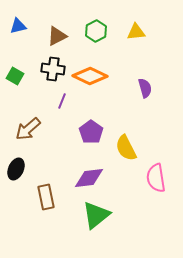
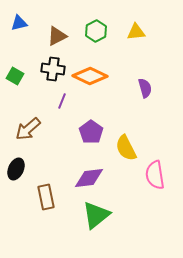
blue triangle: moved 1 px right, 3 px up
pink semicircle: moved 1 px left, 3 px up
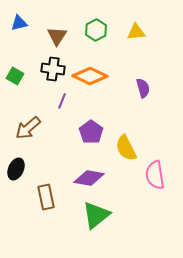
green hexagon: moved 1 px up
brown triangle: rotated 30 degrees counterclockwise
purple semicircle: moved 2 px left
brown arrow: moved 1 px up
purple diamond: rotated 16 degrees clockwise
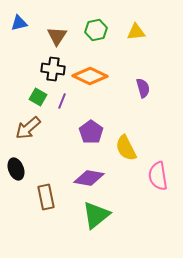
green hexagon: rotated 15 degrees clockwise
green square: moved 23 px right, 21 px down
black ellipse: rotated 45 degrees counterclockwise
pink semicircle: moved 3 px right, 1 px down
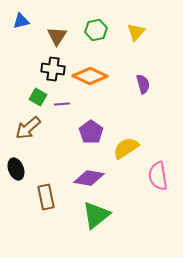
blue triangle: moved 2 px right, 2 px up
yellow triangle: rotated 42 degrees counterclockwise
purple semicircle: moved 4 px up
purple line: moved 3 px down; rotated 63 degrees clockwise
yellow semicircle: rotated 84 degrees clockwise
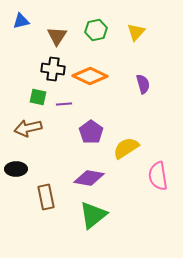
green square: rotated 18 degrees counterclockwise
purple line: moved 2 px right
brown arrow: rotated 28 degrees clockwise
black ellipse: rotated 70 degrees counterclockwise
green triangle: moved 3 px left
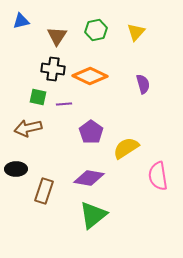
brown rectangle: moved 2 px left, 6 px up; rotated 30 degrees clockwise
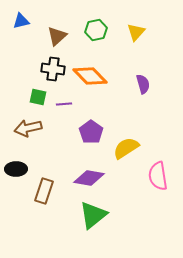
brown triangle: rotated 15 degrees clockwise
orange diamond: rotated 20 degrees clockwise
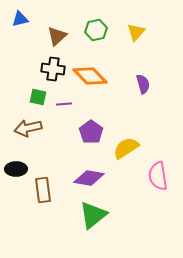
blue triangle: moved 1 px left, 2 px up
brown rectangle: moved 1 px left, 1 px up; rotated 25 degrees counterclockwise
